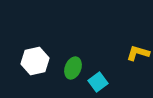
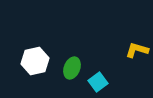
yellow L-shape: moved 1 px left, 3 px up
green ellipse: moved 1 px left
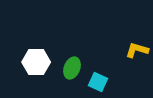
white hexagon: moved 1 px right, 1 px down; rotated 12 degrees clockwise
cyan square: rotated 30 degrees counterclockwise
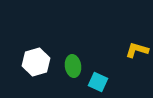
white hexagon: rotated 16 degrees counterclockwise
green ellipse: moved 1 px right, 2 px up; rotated 30 degrees counterclockwise
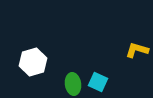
white hexagon: moved 3 px left
green ellipse: moved 18 px down
